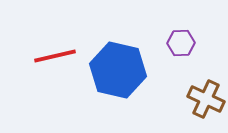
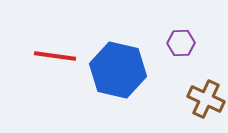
red line: rotated 21 degrees clockwise
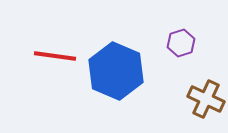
purple hexagon: rotated 16 degrees counterclockwise
blue hexagon: moved 2 px left, 1 px down; rotated 10 degrees clockwise
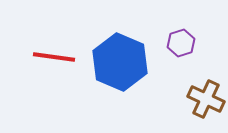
red line: moved 1 px left, 1 px down
blue hexagon: moved 4 px right, 9 px up
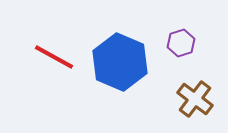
red line: rotated 21 degrees clockwise
brown cross: moved 11 px left; rotated 12 degrees clockwise
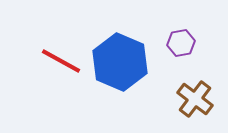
purple hexagon: rotated 8 degrees clockwise
red line: moved 7 px right, 4 px down
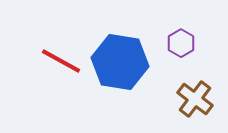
purple hexagon: rotated 20 degrees counterclockwise
blue hexagon: rotated 14 degrees counterclockwise
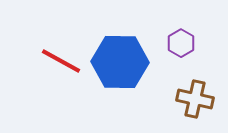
blue hexagon: rotated 8 degrees counterclockwise
brown cross: rotated 24 degrees counterclockwise
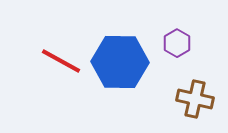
purple hexagon: moved 4 px left
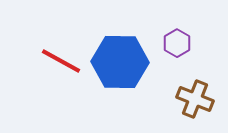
brown cross: rotated 9 degrees clockwise
